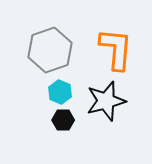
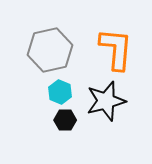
gray hexagon: rotated 6 degrees clockwise
black hexagon: moved 2 px right
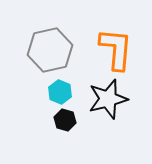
black star: moved 2 px right, 2 px up
black hexagon: rotated 15 degrees clockwise
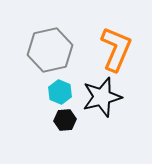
orange L-shape: rotated 18 degrees clockwise
black star: moved 6 px left, 2 px up
black hexagon: rotated 20 degrees counterclockwise
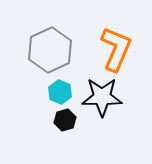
gray hexagon: rotated 12 degrees counterclockwise
black star: rotated 15 degrees clockwise
black hexagon: rotated 10 degrees counterclockwise
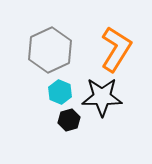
orange L-shape: rotated 9 degrees clockwise
black hexagon: moved 4 px right
